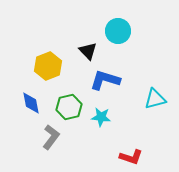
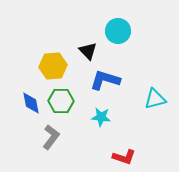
yellow hexagon: moved 5 px right; rotated 16 degrees clockwise
green hexagon: moved 8 px left, 6 px up; rotated 15 degrees clockwise
red L-shape: moved 7 px left
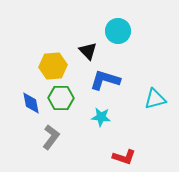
green hexagon: moved 3 px up
